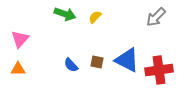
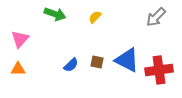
green arrow: moved 10 px left
blue semicircle: rotated 91 degrees counterclockwise
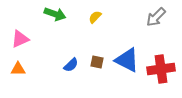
pink triangle: rotated 24 degrees clockwise
red cross: moved 2 px right, 1 px up
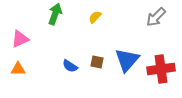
green arrow: rotated 90 degrees counterclockwise
blue triangle: rotated 44 degrees clockwise
blue semicircle: moved 1 px left, 1 px down; rotated 77 degrees clockwise
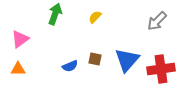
gray arrow: moved 1 px right, 4 px down
pink triangle: rotated 12 degrees counterclockwise
brown square: moved 2 px left, 3 px up
blue semicircle: rotated 56 degrees counterclockwise
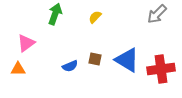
gray arrow: moved 7 px up
pink triangle: moved 6 px right, 4 px down
blue triangle: rotated 40 degrees counterclockwise
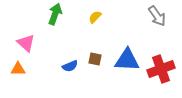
gray arrow: moved 2 px down; rotated 80 degrees counterclockwise
pink triangle: rotated 42 degrees counterclockwise
blue triangle: rotated 28 degrees counterclockwise
red cross: rotated 12 degrees counterclockwise
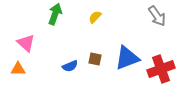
blue triangle: moved 2 px up; rotated 24 degrees counterclockwise
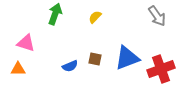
pink triangle: rotated 24 degrees counterclockwise
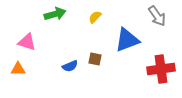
green arrow: rotated 55 degrees clockwise
pink triangle: moved 1 px right, 1 px up
blue triangle: moved 18 px up
red cross: rotated 12 degrees clockwise
